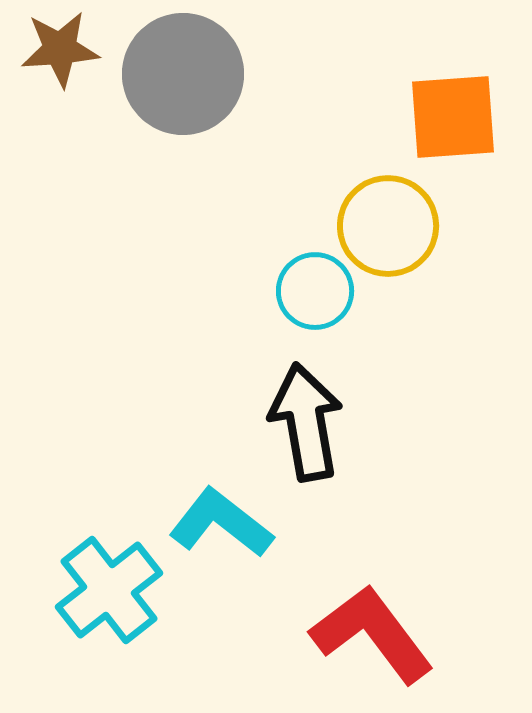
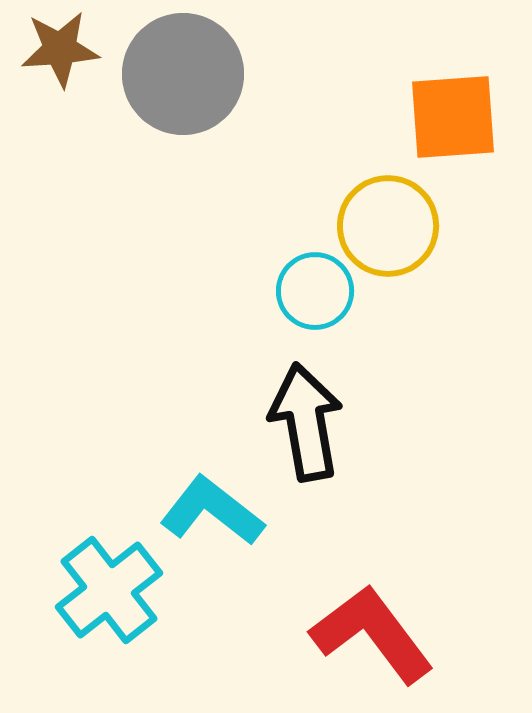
cyan L-shape: moved 9 px left, 12 px up
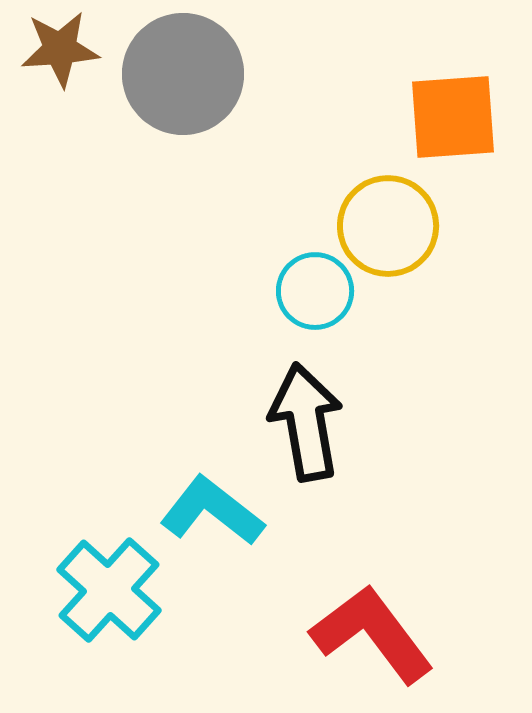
cyan cross: rotated 10 degrees counterclockwise
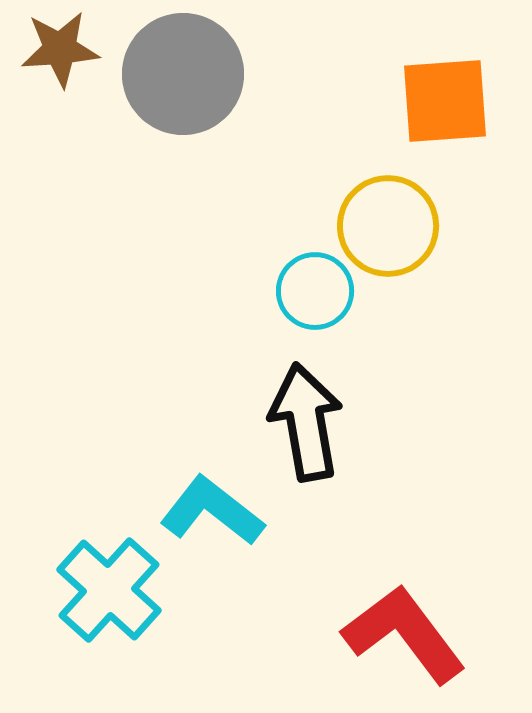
orange square: moved 8 px left, 16 px up
red L-shape: moved 32 px right
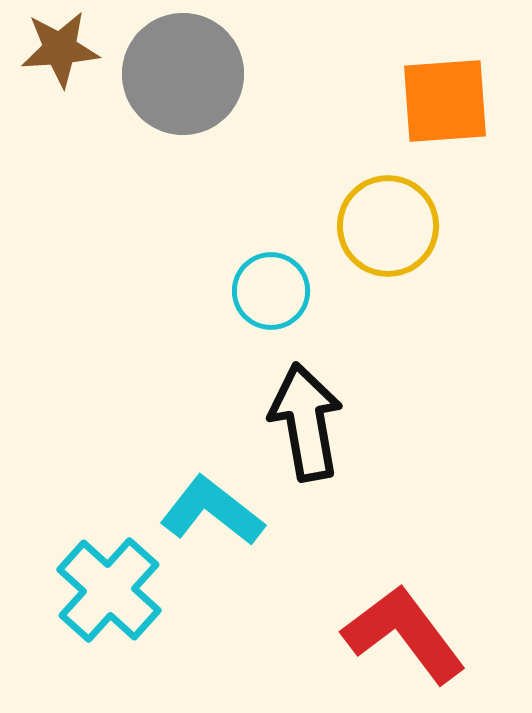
cyan circle: moved 44 px left
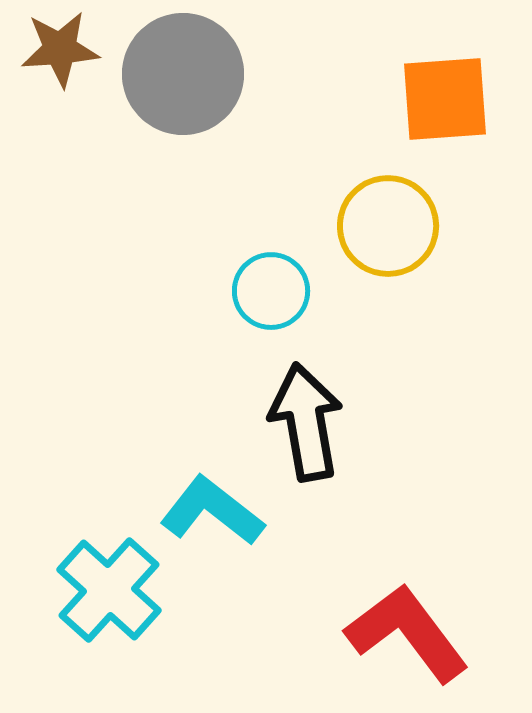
orange square: moved 2 px up
red L-shape: moved 3 px right, 1 px up
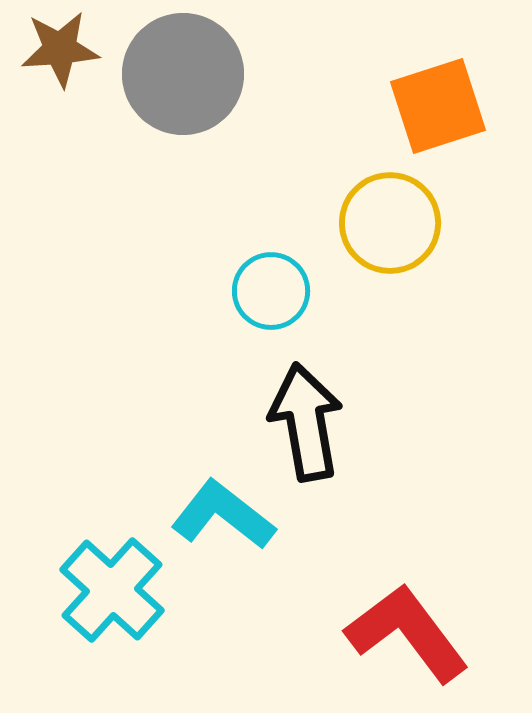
orange square: moved 7 px left, 7 px down; rotated 14 degrees counterclockwise
yellow circle: moved 2 px right, 3 px up
cyan L-shape: moved 11 px right, 4 px down
cyan cross: moved 3 px right
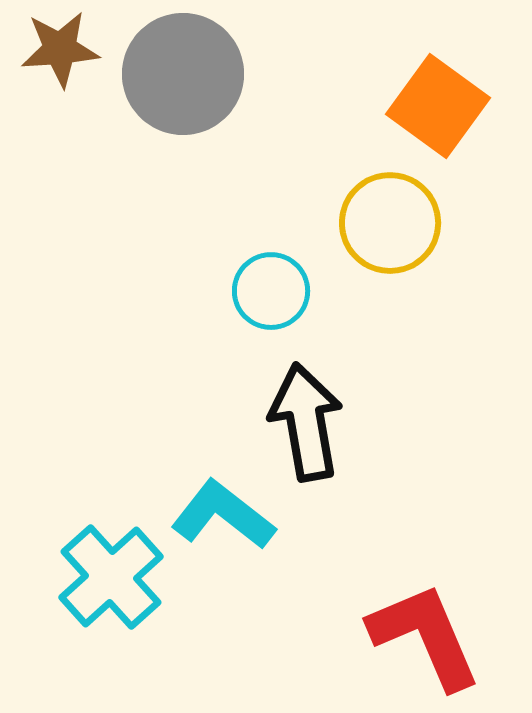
orange square: rotated 36 degrees counterclockwise
cyan cross: moved 1 px left, 13 px up; rotated 6 degrees clockwise
red L-shape: moved 18 px right, 3 px down; rotated 14 degrees clockwise
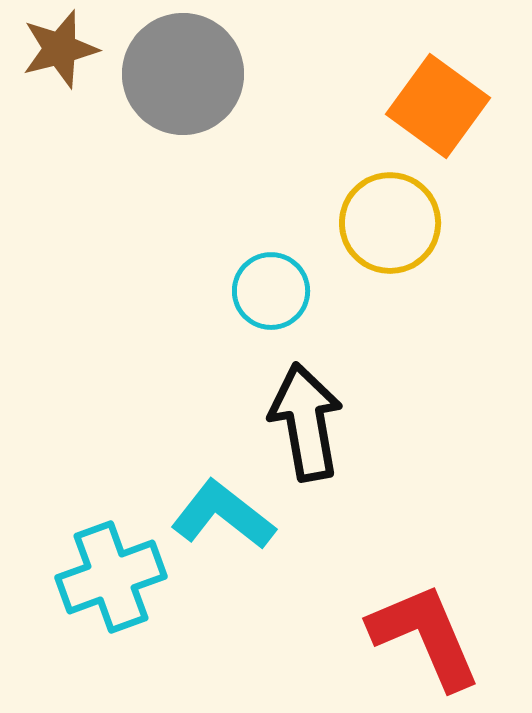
brown star: rotated 10 degrees counterclockwise
cyan cross: rotated 22 degrees clockwise
